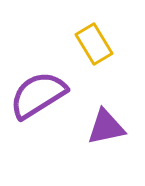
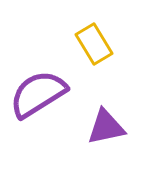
purple semicircle: moved 1 px up
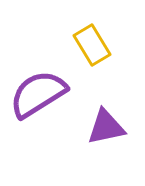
yellow rectangle: moved 2 px left, 1 px down
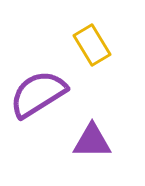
purple triangle: moved 14 px left, 14 px down; rotated 12 degrees clockwise
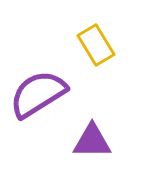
yellow rectangle: moved 4 px right
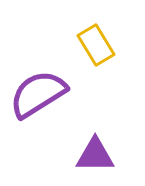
purple triangle: moved 3 px right, 14 px down
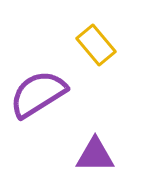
yellow rectangle: rotated 9 degrees counterclockwise
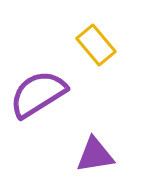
purple triangle: rotated 9 degrees counterclockwise
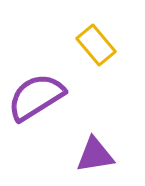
purple semicircle: moved 2 px left, 3 px down
